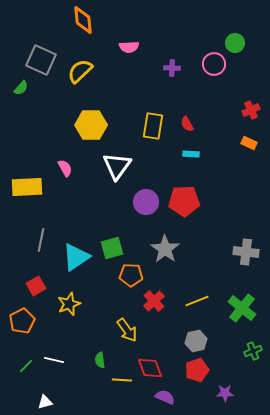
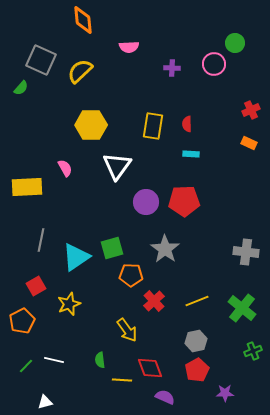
red semicircle at (187, 124): rotated 28 degrees clockwise
red pentagon at (197, 370): rotated 10 degrees counterclockwise
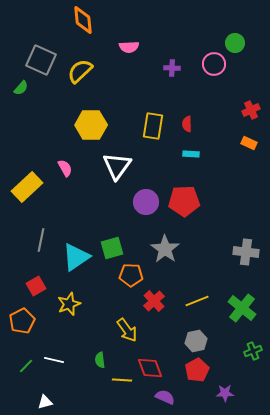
yellow rectangle at (27, 187): rotated 40 degrees counterclockwise
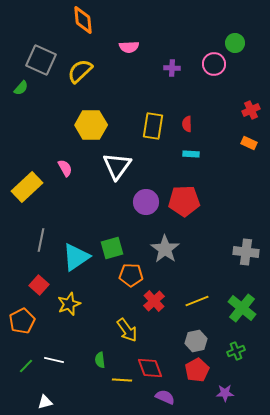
red square at (36, 286): moved 3 px right, 1 px up; rotated 18 degrees counterclockwise
green cross at (253, 351): moved 17 px left
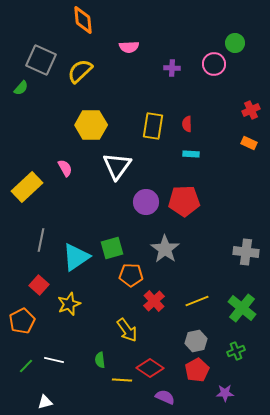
red diamond at (150, 368): rotated 36 degrees counterclockwise
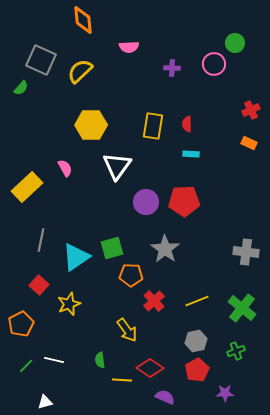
orange pentagon at (22, 321): moved 1 px left, 3 px down
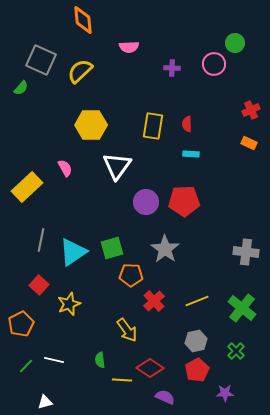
cyan triangle at (76, 257): moved 3 px left, 5 px up
green cross at (236, 351): rotated 24 degrees counterclockwise
